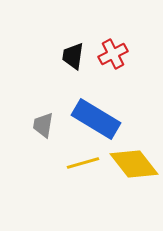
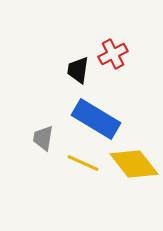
black trapezoid: moved 5 px right, 14 px down
gray trapezoid: moved 13 px down
yellow line: rotated 40 degrees clockwise
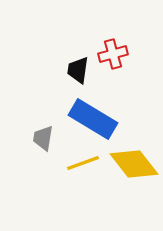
red cross: rotated 12 degrees clockwise
blue rectangle: moved 3 px left
yellow line: rotated 44 degrees counterclockwise
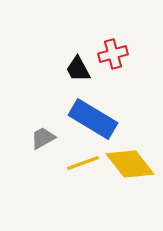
black trapezoid: moved 1 px up; rotated 36 degrees counterclockwise
gray trapezoid: rotated 52 degrees clockwise
yellow diamond: moved 4 px left
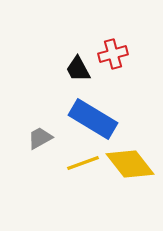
gray trapezoid: moved 3 px left
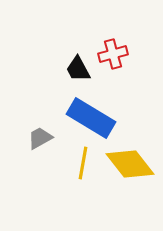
blue rectangle: moved 2 px left, 1 px up
yellow line: rotated 60 degrees counterclockwise
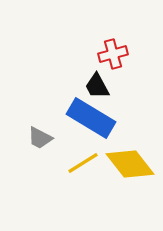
black trapezoid: moved 19 px right, 17 px down
gray trapezoid: rotated 124 degrees counterclockwise
yellow line: rotated 48 degrees clockwise
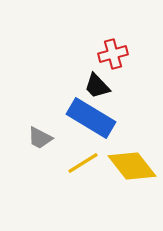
black trapezoid: rotated 16 degrees counterclockwise
yellow diamond: moved 2 px right, 2 px down
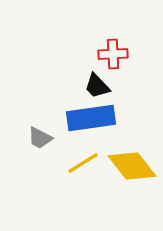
red cross: rotated 12 degrees clockwise
blue rectangle: rotated 39 degrees counterclockwise
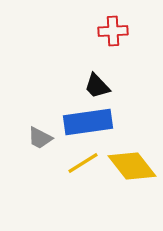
red cross: moved 23 px up
blue rectangle: moved 3 px left, 4 px down
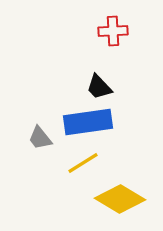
black trapezoid: moved 2 px right, 1 px down
gray trapezoid: rotated 24 degrees clockwise
yellow diamond: moved 12 px left, 33 px down; rotated 21 degrees counterclockwise
